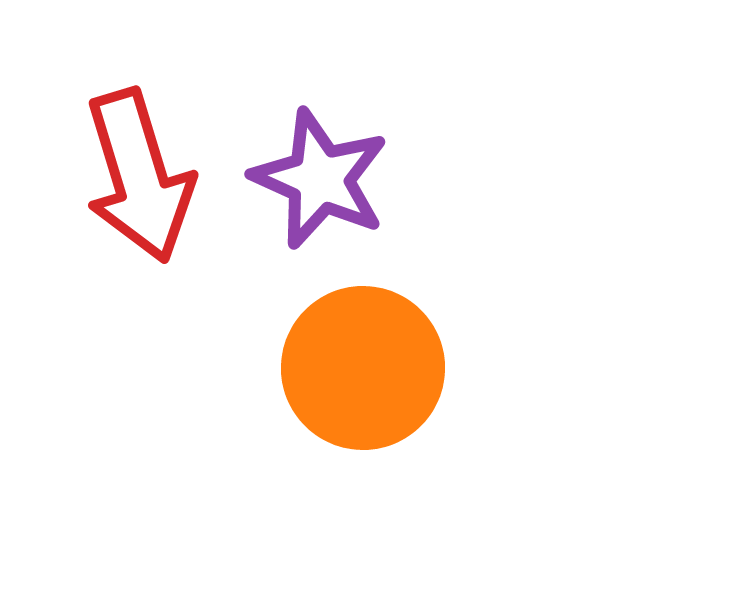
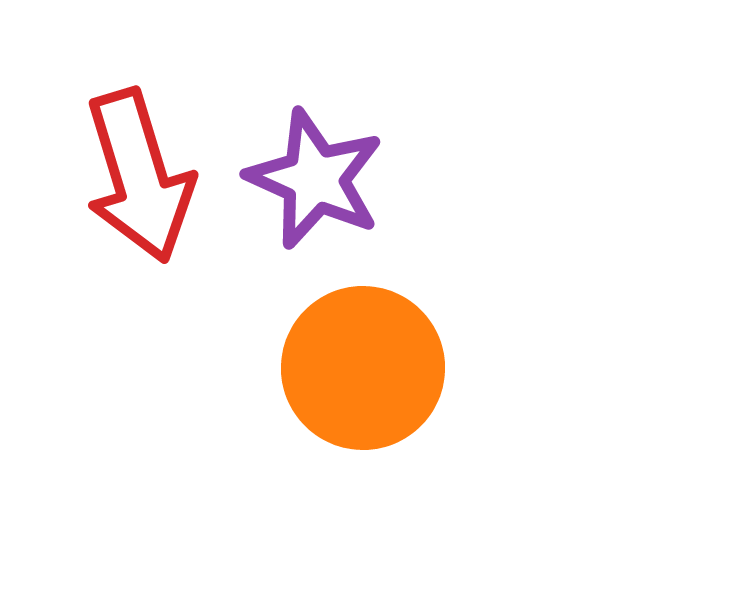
purple star: moved 5 px left
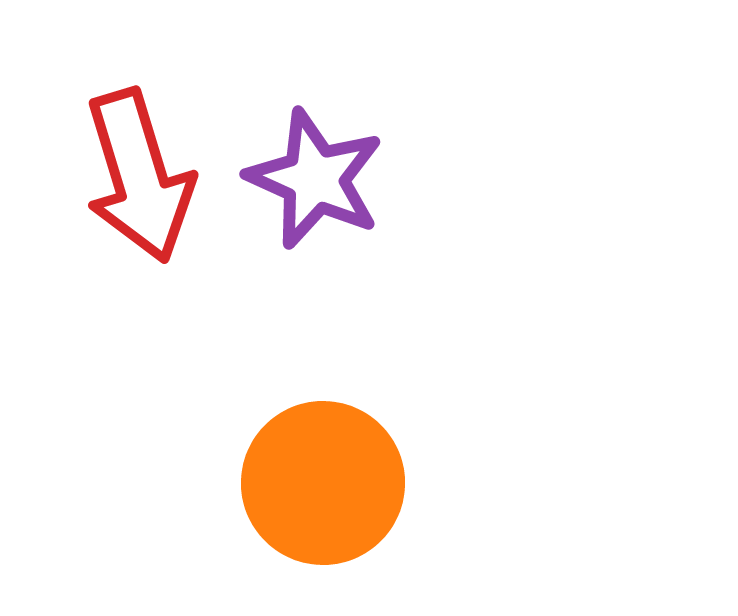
orange circle: moved 40 px left, 115 px down
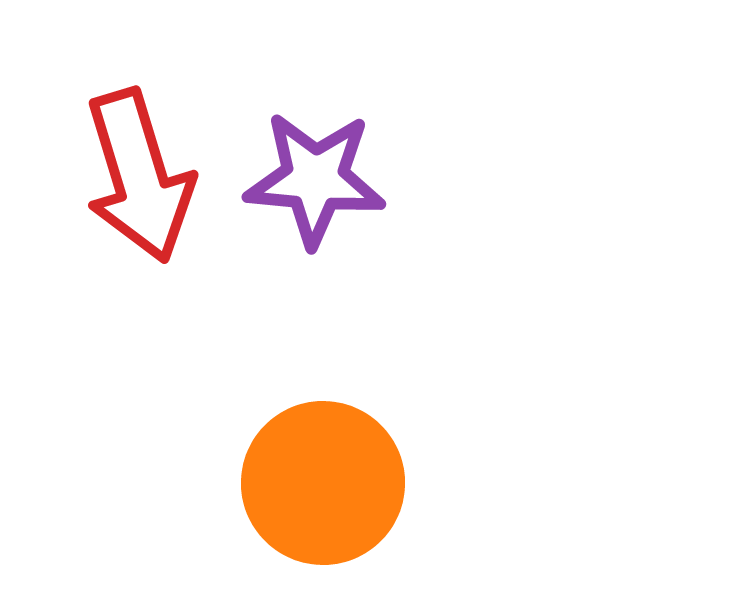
purple star: rotated 19 degrees counterclockwise
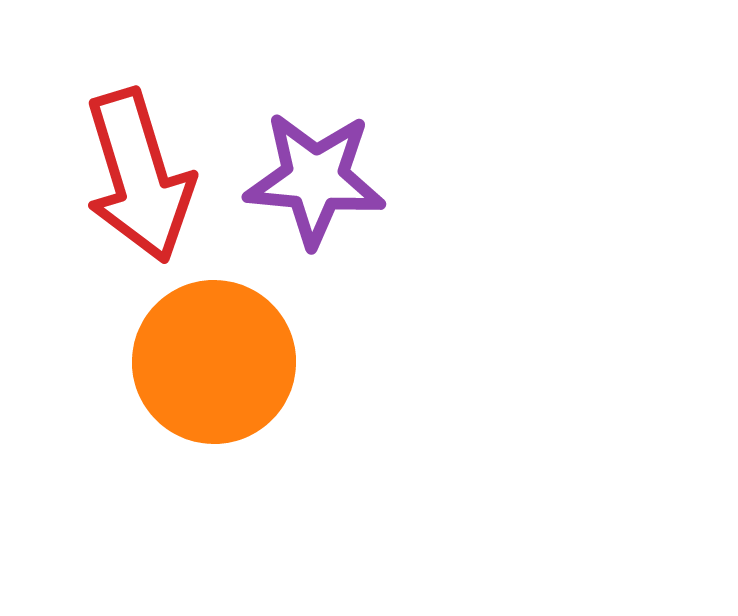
orange circle: moved 109 px left, 121 px up
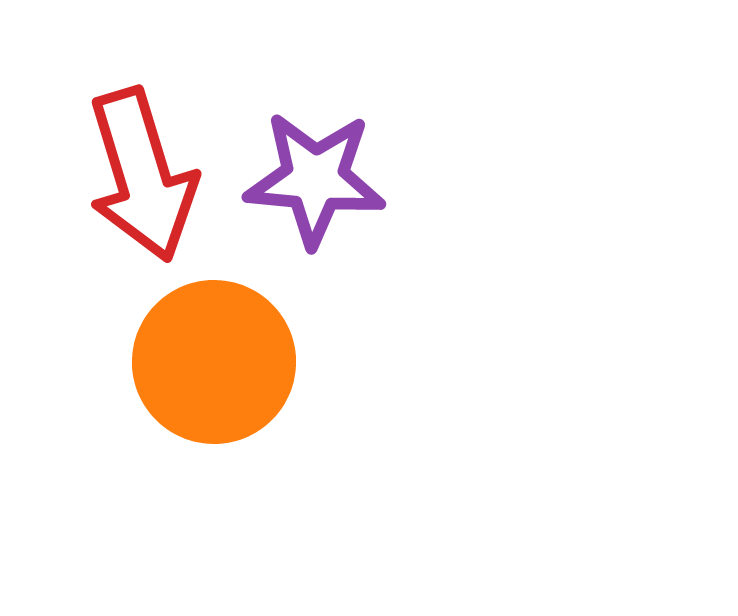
red arrow: moved 3 px right, 1 px up
